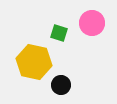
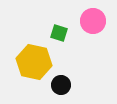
pink circle: moved 1 px right, 2 px up
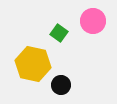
green square: rotated 18 degrees clockwise
yellow hexagon: moved 1 px left, 2 px down
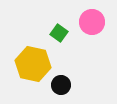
pink circle: moved 1 px left, 1 px down
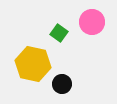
black circle: moved 1 px right, 1 px up
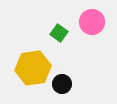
yellow hexagon: moved 4 px down; rotated 20 degrees counterclockwise
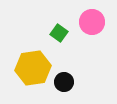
black circle: moved 2 px right, 2 px up
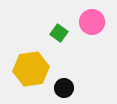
yellow hexagon: moved 2 px left, 1 px down
black circle: moved 6 px down
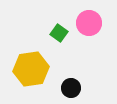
pink circle: moved 3 px left, 1 px down
black circle: moved 7 px right
